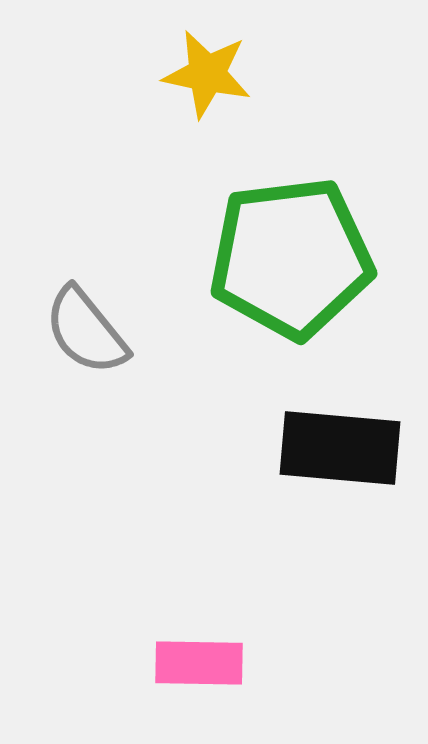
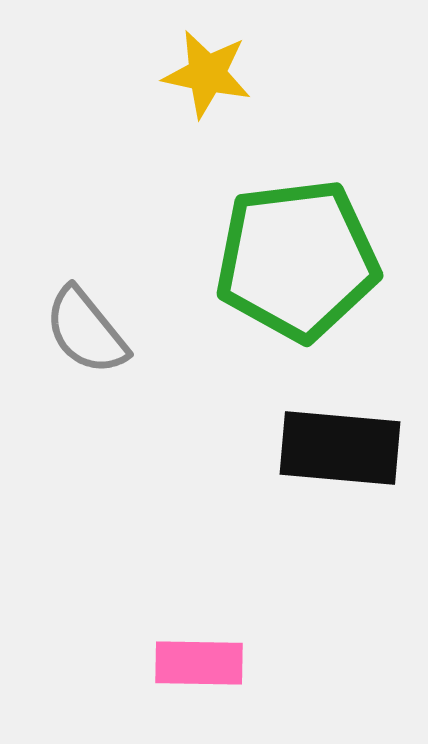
green pentagon: moved 6 px right, 2 px down
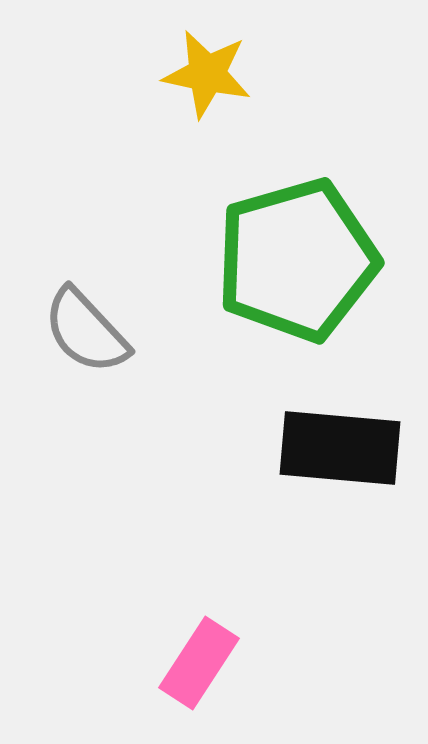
green pentagon: rotated 9 degrees counterclockwise
gray semicircle: rotated 4 degrees counterclockwise
pink rectangle: rotated 58 degrees counterclockwise
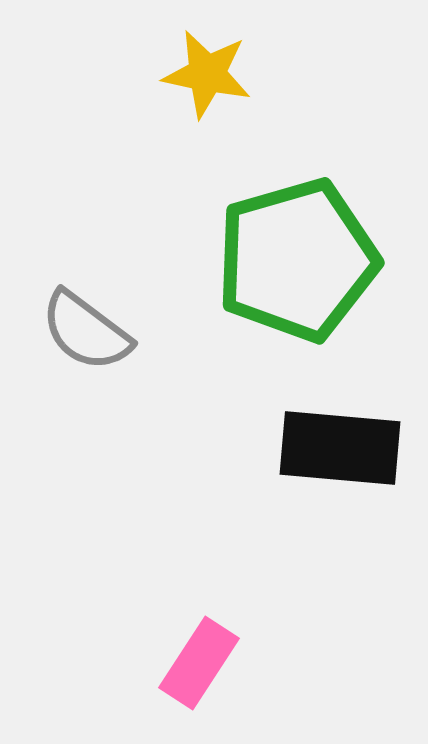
gray semicircle: rotated 10 degrees counterclockwise
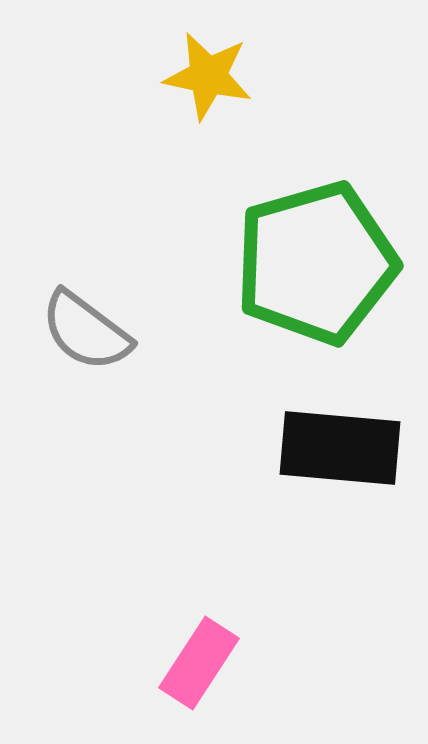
yellow star: moved 1 px right, 2 px down
green pentagon: moved 19 px right, 3 px down
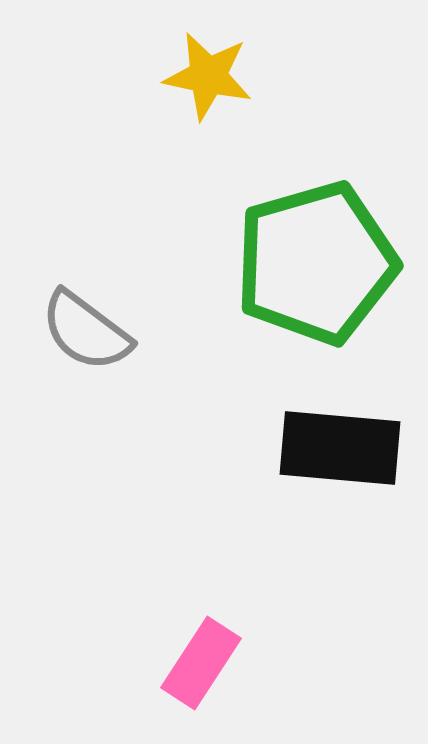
pink rectangle: moved 2 px right
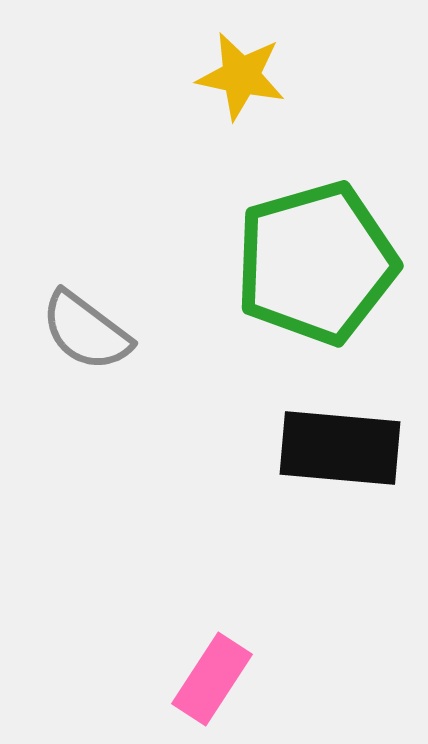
yellow star: moved 33 px right
pink rectangle: moved 11 px right, 16 px down
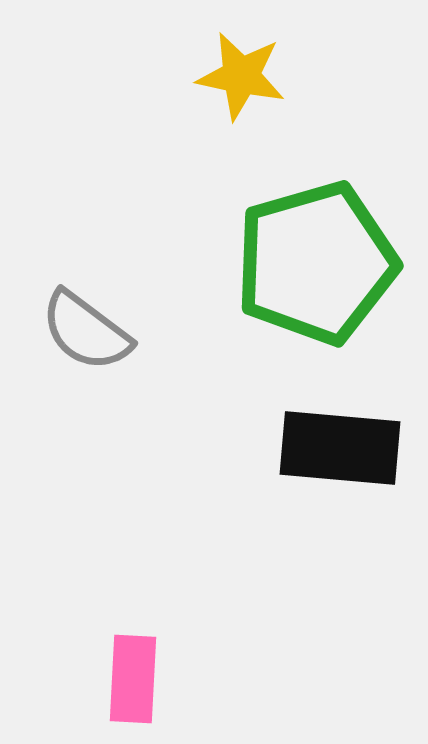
pink rectangle: moved 79 px left; rotated 30 degrees counterclockwise
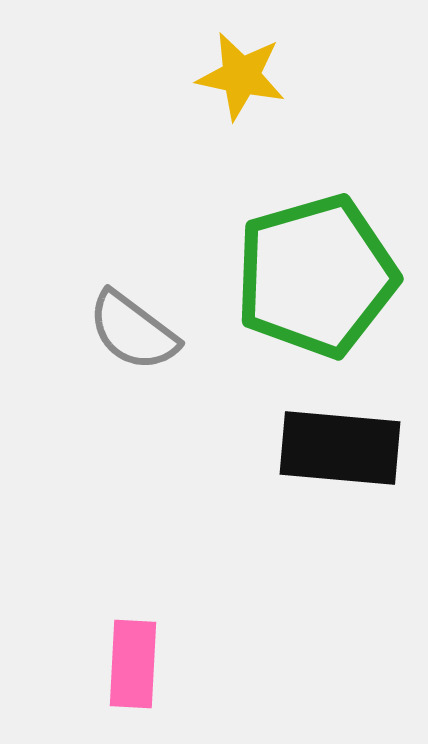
green pentagon: moved 13 px down
gray semicircle: moved 47 px right
pink rectangle: moved 15 px up
